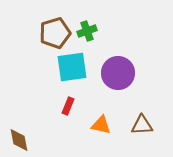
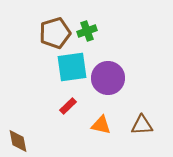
purple circle: moved 10 px left, 5 px down
red rectangle: rotated 24 degrees clockwise
brown diamond: moved 1 px left, 1 px down
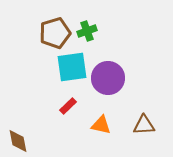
brown triangle: moved 2 px right
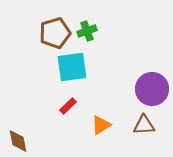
purple circle: moved 44 px right, 11 px down
orange triangle: rotated 45 degrees counterclockwise
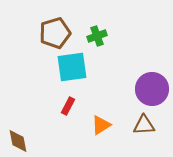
green cross: moved 10 px right, 5 px down
red rectangle: rotated 18 degrees counterclockwise
